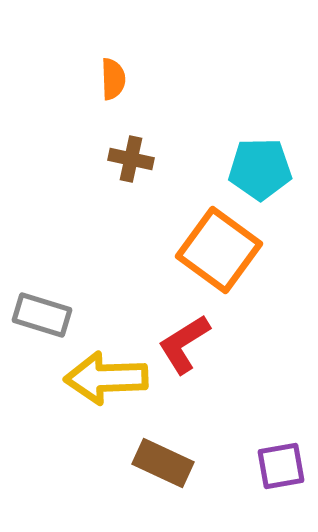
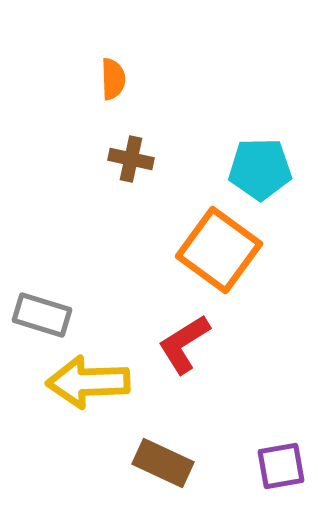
yellow arrow: moved 18 px left, 4 px down
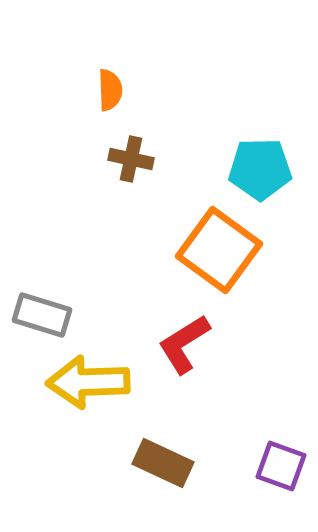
orange semicircle: moved 3 px left, 11 px down
purple square: rotated 30 degrees clockwise
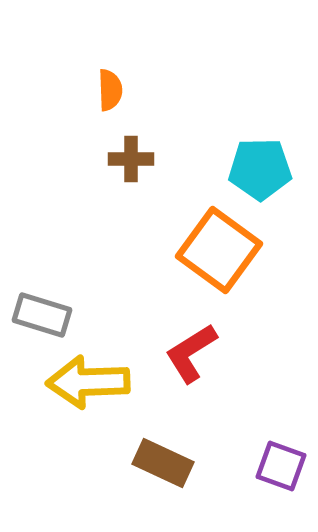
brown cross: rotated 12 degrees counterclockwise
red L-shape: moved 7 px right, 9 px down
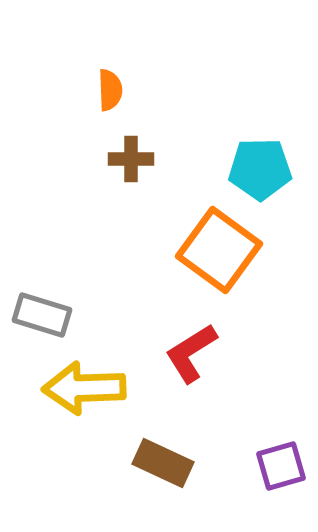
yellow arrow: moved 4 px left, 6 px down
purple square: rotated 36 degrees counterclockwise
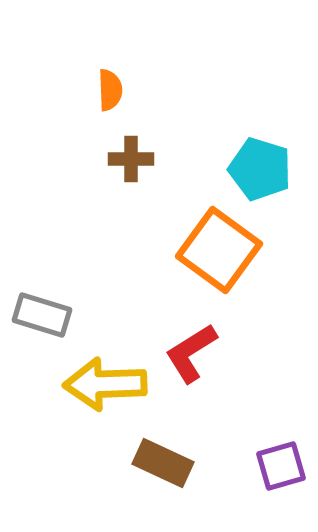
cyan pentagon: rotated 18 degrees clockwise
yellow arrow: moved 21 px right, 4 px up
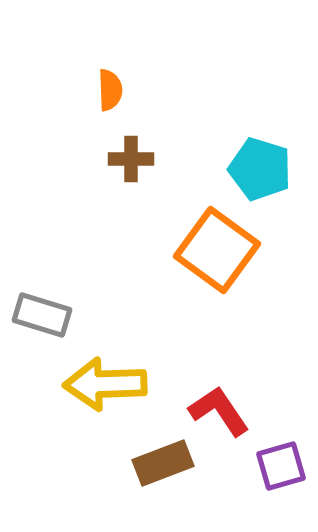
orange square: moved 2 px left
red L-shape: moved 28 px right, 58 px down; rotated 88 degrees clockwise
brown rectangle: rotated 46 degrees counterclockwise
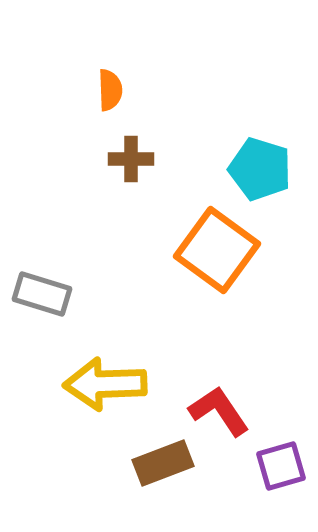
gray rectangle: moved 21 px up
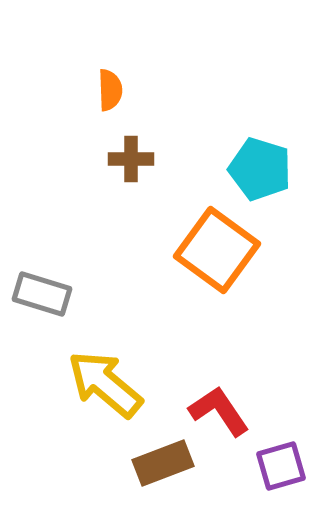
yellow arrow: rotated 42 degrees clockwise
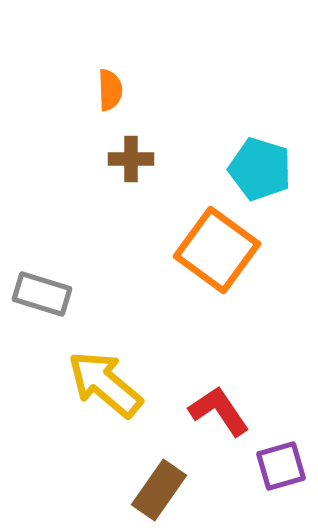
brown rectangle: moved 4 px left, 27 px down; rotated 34 degrees counterclockwise
